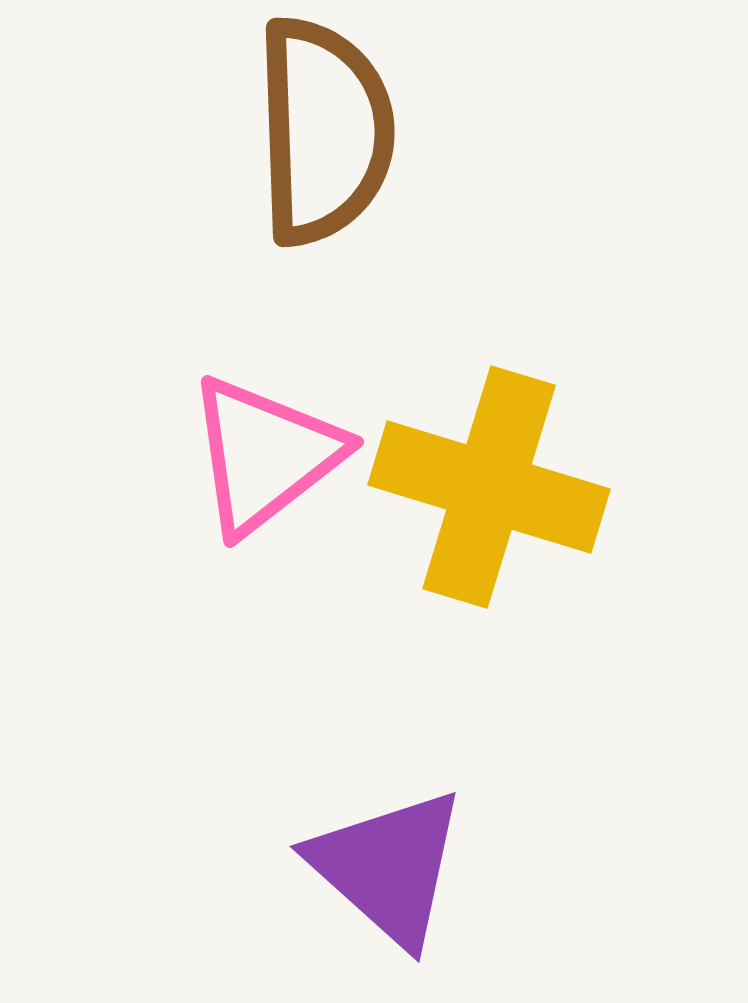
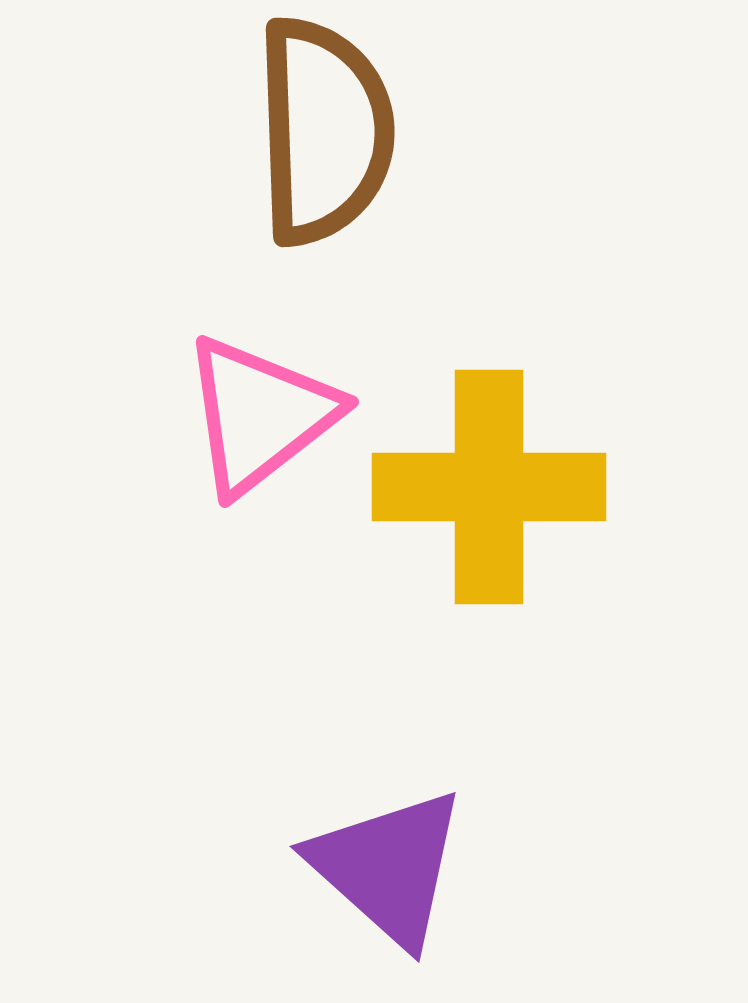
pink triangle: moved 5 px left, 40 px up
yellow cross: rotated 17 degrees counterclockwise
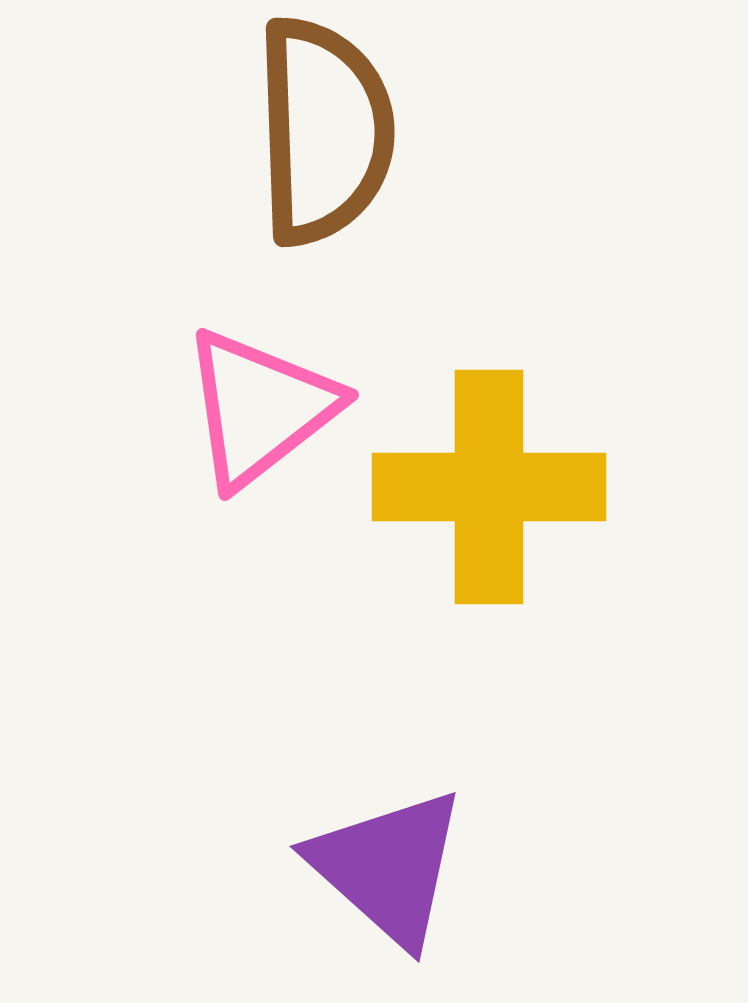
pink triangle: moved 7 px up
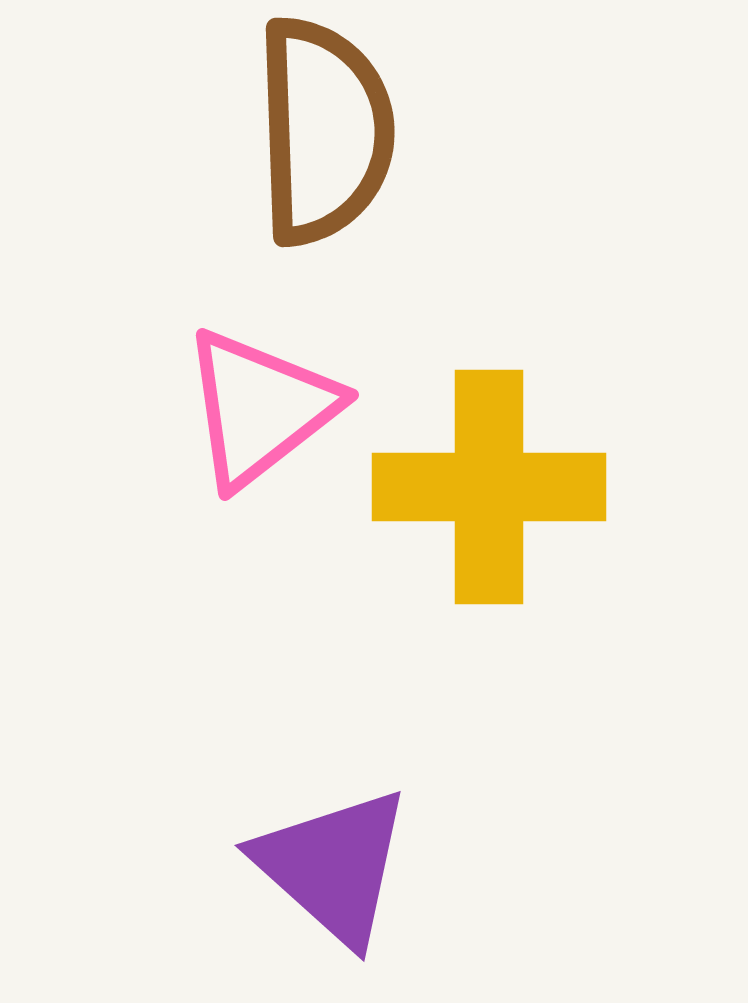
purple triangle: moved 55 px left, 1 px up
